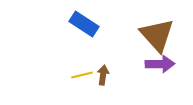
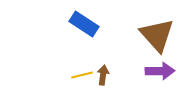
purple arrow: moved 7 px down
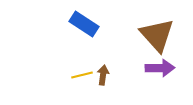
purple arrow: moved 3 px up
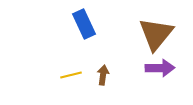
blue rectangle: rotated 32 degrees clockwise
brown triangle: moved 1 px left, 1 px up; rotated 21 degrees clockwise
yellow line: moved 11 px left
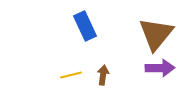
blue rectangle: moved 1 px right, 2 px down
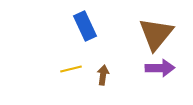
yellow line: moved 6 px up
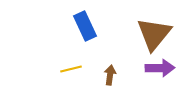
brown triangle: moved 2 px left
brown arrow: moved 7 px right
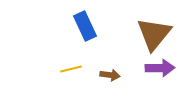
brown arrow: rotated 90 degrees clockwise
